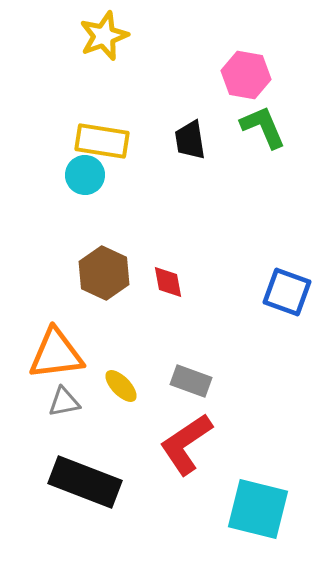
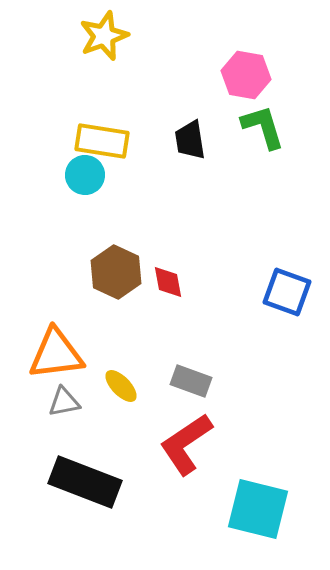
green L-shape: rotated 6 degrees clockwise
brown hexagon: moved 12 px right, 1 px up
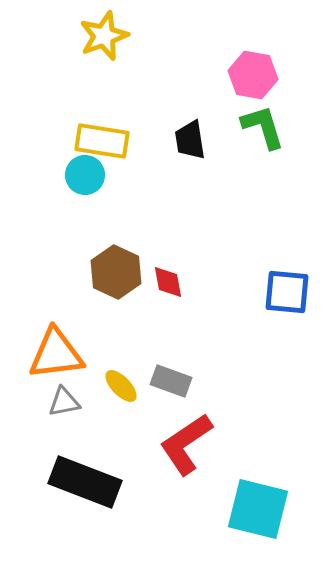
pink hexagon: moved 7 px right
blue square: rotated 15 degrees counterclockwise
gray rectangle: moved 20 px left
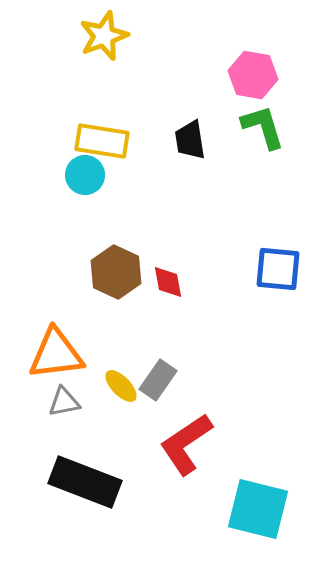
blue square: moved 9 px left, 23 px up
gray rectangle: moved 13 px left, 1 px up; rotated 75 degrees counterclockwise
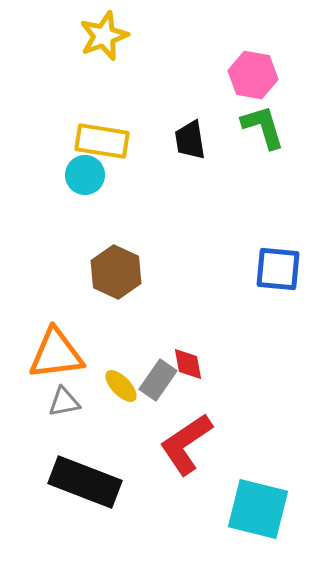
red diamond: moved 20 px right, 82 px down
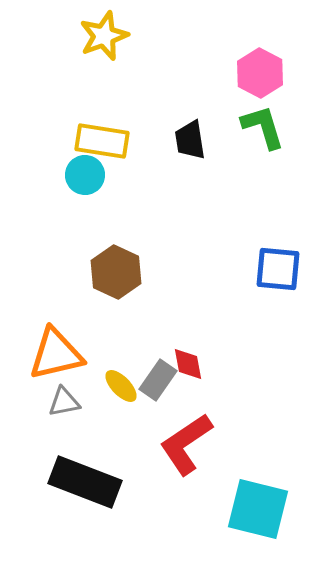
pink hexagon: moved 7 px right, 2 px up; rotated 18 degrees clockwise
orange triangle: rotated 6 degrees counterclockwise
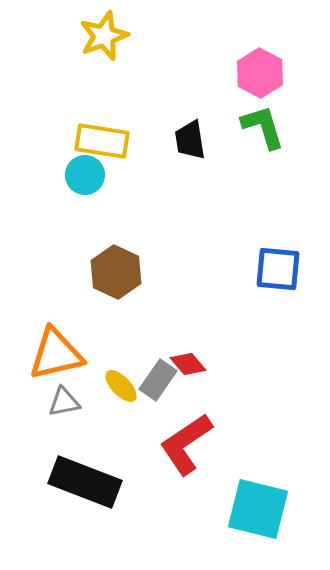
red diamond: rotated 30 degrees counterclockwise
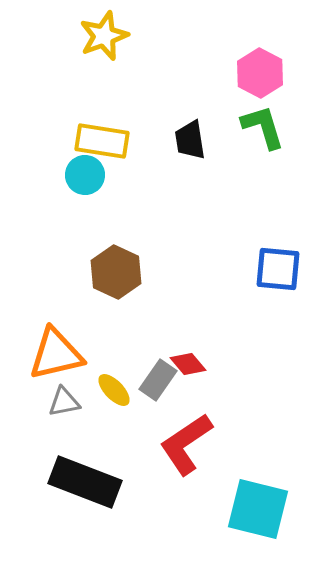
yellow ellipse: moved 7 px left, 4 px down
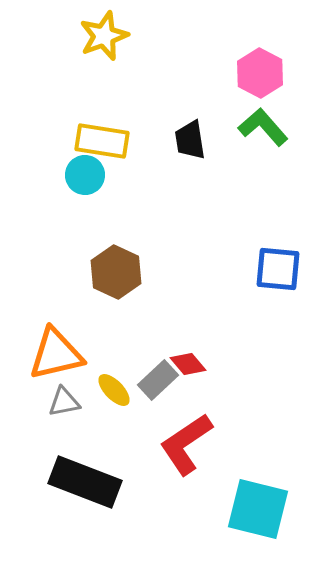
green L-shape: rotated 24 degrees counterclockwise
gray rectangle: rotated 12 degrees clockwise
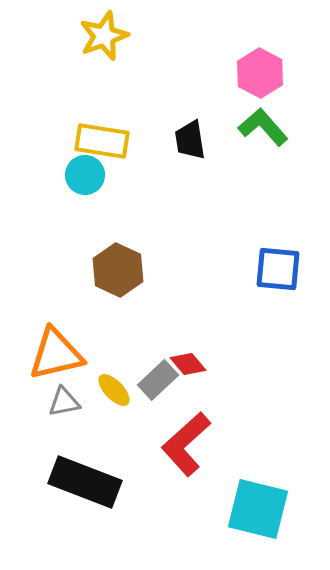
brown hexagon: moved 2 px right, 2 px up
red L-shape: rotated 8 degrees counterclockwise
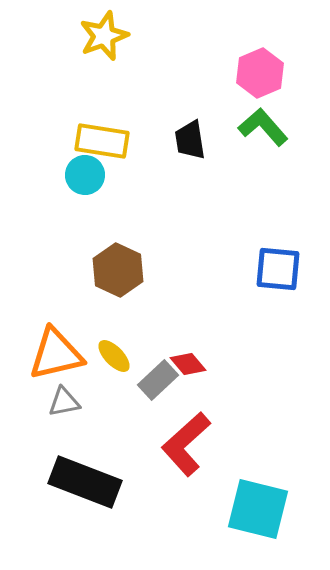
pink hexagon: rotated 9 degrees clockwise
yellow ellipse: moved 34 px up
